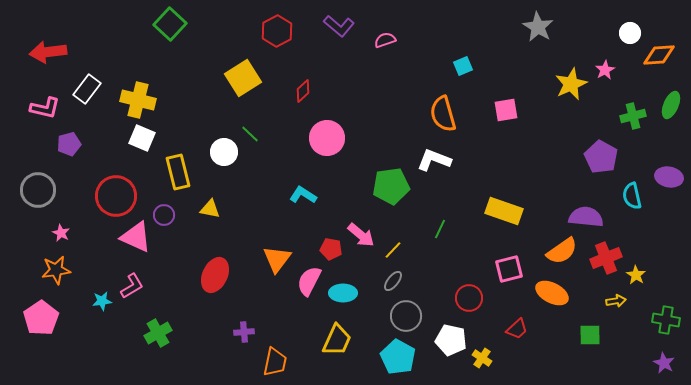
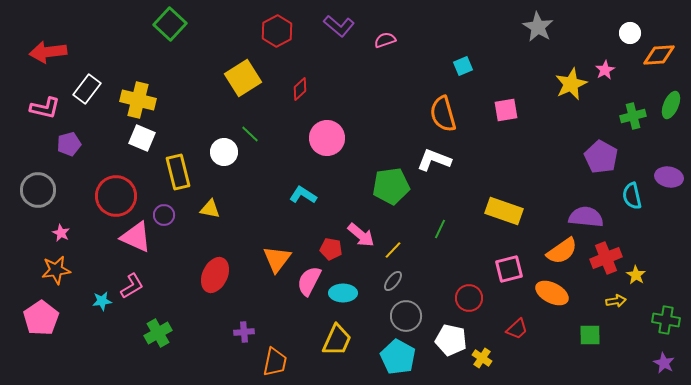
red diamond at (303, 91): moved 3 px left, 2 px up
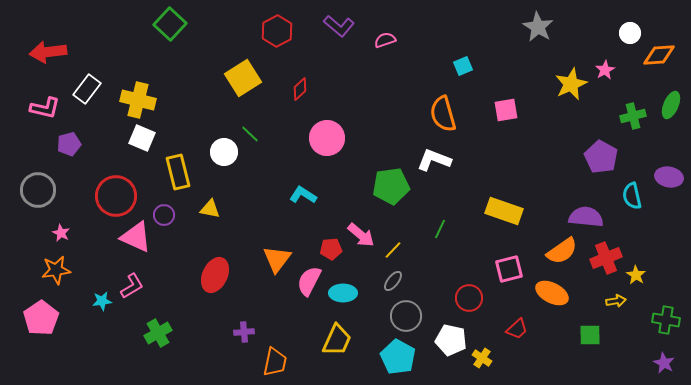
red pentagon at (331, 249): rotated 15 degrees counterclockwise
